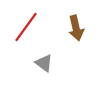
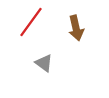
red line: moved 5 px right, 5 px up
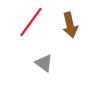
brown arrow: moved 6 px left, 3 px up
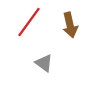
red line: moved 2 px left
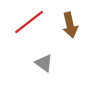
red line: rotated 16 degrees clockwise
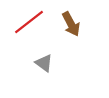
brown arrow: moved 1 px right, 1 px up; rotated 15 degrees counterclockwise
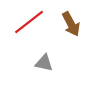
gray triangle: rotated 24 degrees counterclockwise
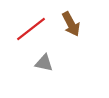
red line: moved 2 px right, 7 px down
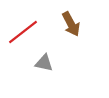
red line: moved 8 px left, 3 px down
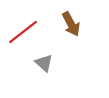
gray triangle: rotated 30 degrees clockwise
